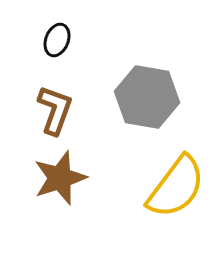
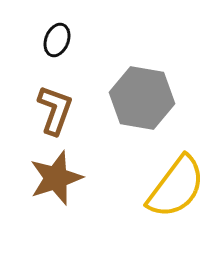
gray hexagon: moved 5 px left, 1 px down
brown star: moved 4 px left
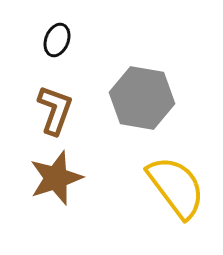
yellow semicircle: rotated 74 degrees counterclockwise
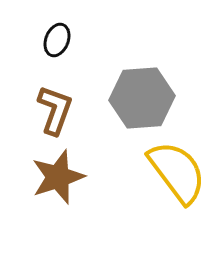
gray hexagon: rotated 14 degrees counterclockwise
brown star: moved 2 px right, 1 px up
yellow semicircle: moved 1 px right, 15 px up
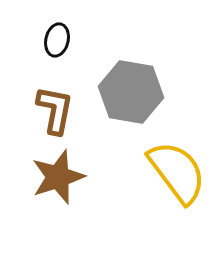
black ellipse: rotated 8 degrees counterclockwise
gray hexagon: moved 11 px left, 6 px up; rotated 14 degrees clockwise
brown L-shape: rotated 9 degrees counterclockwise
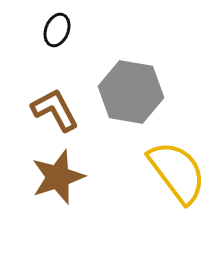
black ellipse: moved 10 px up; rotated 8 degrees clockwise
brown L-shape: rotated 39 degrees counterclockwise
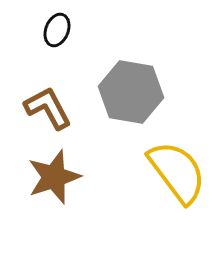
brown L-shape: moved 7 px left, 2 px up
brown star: moved 4 px left
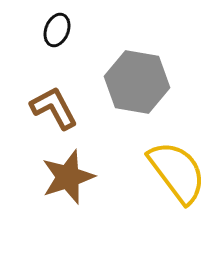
gray hexagon: moved 6 px right, 10 px up
brown L-shape: moved 6 px right
brown star: moved 14 px right
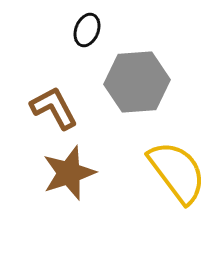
black ellipse: moved 30 px right
gray hexagon: rotated 14 degrees counterclockwise
brown star: moved 1 px right, 4 px up
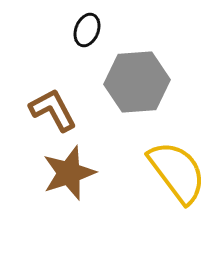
brown L-shape: moved 1 px left, 2 px down
